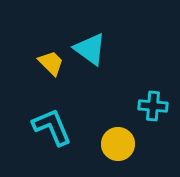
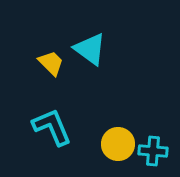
cyan cross: moved 45 px down
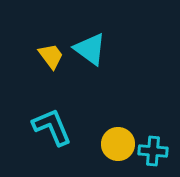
yellow trapezoid: moved 7 px up; rotated 8 degrees clockwise
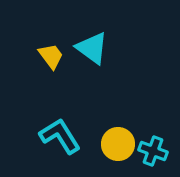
cyan triangle: moved 2 px right, 1 px up
cyan L-shape: moved 8 px right, 9 px down; rotated 9 degrees counterclockwise
cyan cross: rotated 16 degrees clockwise
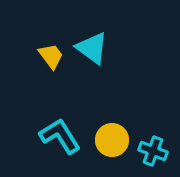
yellow circle: moved 6 px left, 4 px up
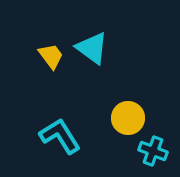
yellow circle: moved 16 px right, 22 px up
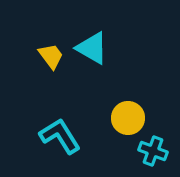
cyan triangle: rotated 6 degrees counterclockwise
